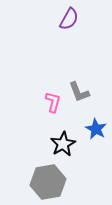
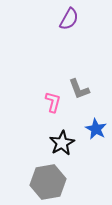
gray L-shape: moved 3 px up
black star: moved 1 px left, 1 px up
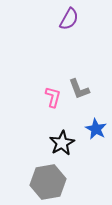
pink L-shape: moved 5 px up
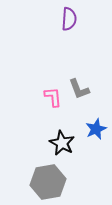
purple semicircle: rotated 25 degrees counterclockwise
pink L-shape: rotated 20 degrees counterclockwise
blue star: rotated 20 degrees clockwise
black star: rotated 15 degrees counterclockwise
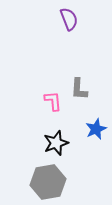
purple semicircle: rotated 25 degrees counterclockwise
gray L-shape: rotated 25 degrees clockwise
pink L-shape: moved 4 px down
black star: moved 6 px left; rotated 25 degrees clockwise
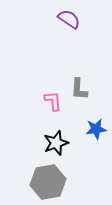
purple semicircle: rotated 35 degrees counterclockwise
blue star: rotated 15 degrees clockwise
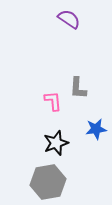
gray L-shape: moved 1 px left, 1 px up
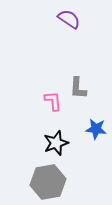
blue star: rotated 15 degrees clockwise
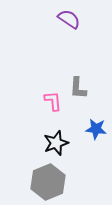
gray hexagon: rotated 12 degrees counterclockwise
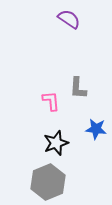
pink L-shape: moved 2 px left
